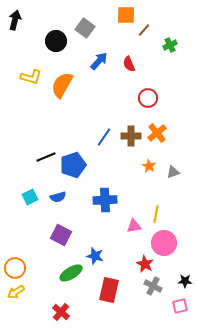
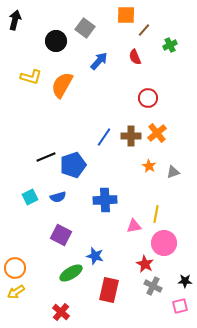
red semicircle: moved 6 px right, 7 px up
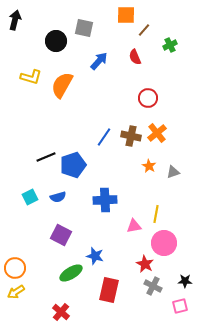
gray square: moved 1 px left; rotated 24 degrees counterclockwise
brown cross: rotated 12 degrees clockwise
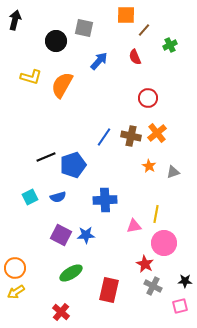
blue star: moved 9 px left, 21 px up; rotated 18 degrees counterclockwise
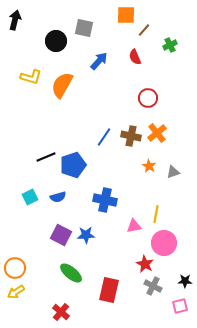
blue cross: rotated 15 degrees clockwise
green ellipse: rotated 70 degrees clockwise
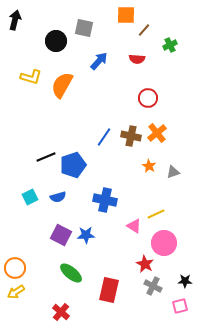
red semicircle: moved 2 px right, 2 px down; rotated 63 degrees counterclockwise
yellow line: rotated 54 degrees clockwise
pink triangle: rotated 42 degrees clockwise
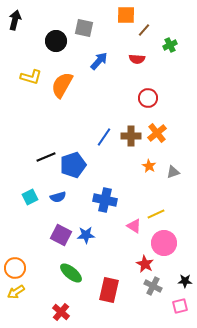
brown cross: rotated 12 degrees counterclockwise
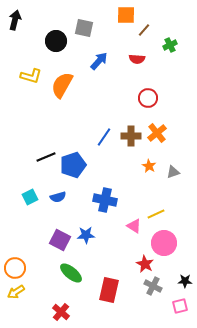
yellow L-shape: moved 1 px up
purple square: moved 1 px left, 5 px down
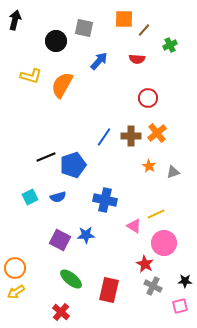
orange square: moved 2 px left, 4 px down
green ellipse: moved 6 px down
